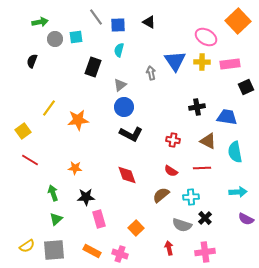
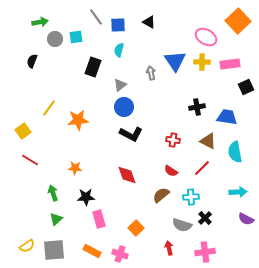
red line at (202, 168): rotated 42 degrees counterclockwise
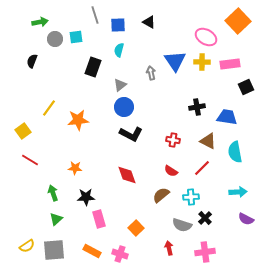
gray line at (96, 17): moved 1 px left, 2 px up; rotated 18 degrees clockwise
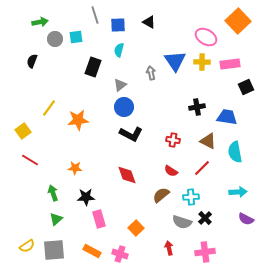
gray semicircle at (182, 225): moved 3 px up
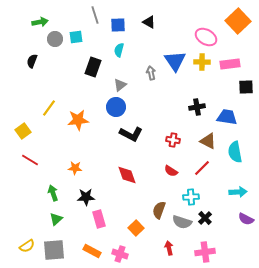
black square at (246, 87): rotated 21 degrees clockwise
blue circle at (124, 107): moved 8 px left
brown semicircle at (161, 195): moved 2 px left, 15 px down; rotated 30 degrees counterclockwise
